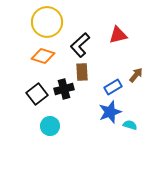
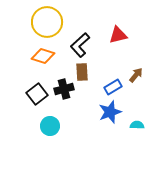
cyan semicircle: moved 7 px right; rotated 16 degrees counterclockwise
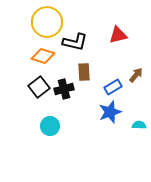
black L-shape: moved 5 px left, 3 px up; rotated 125 degrees counterclockwise
brown rectangle: moved 2 px right
black square: moved 2 px right, 7 px up
cyan semicircle: moved 2 px right
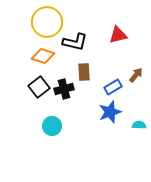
cyan circle: moved 2 px right
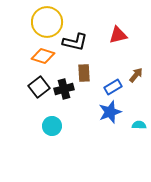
brown rectangle: moved 1 px down
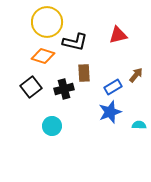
black square: moved 8 px left
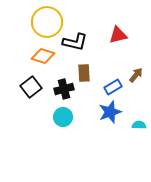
cyan circle: moved 11 px right, 9 px up
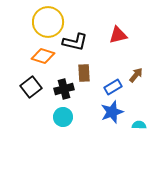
yellow circle: moved 1 px right
blue star: moved 2 px right
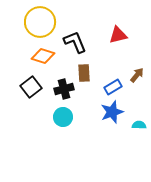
yellow circle: moved 8 px left
black L-shape: rotated 125 degrees counterclockwise
brown arrow: moved 1 px right
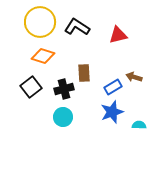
black L-shape: moved 2 px right, 15 px up; rotated 35 degrees counterclockwise
brown arrow: moved 3 px left, 2 px down; rotated 112 degrees counterclockwise
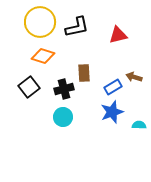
black L-shape: rotated 135 degrees clockwise
black square: moved 2 px left
